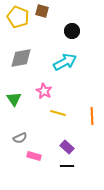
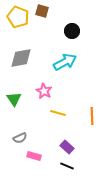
black line: rotated 24 degrees clockwise
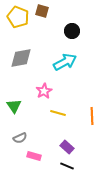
pink star: rotated 14 degrees clockwise
green triangle: moved 7 px down
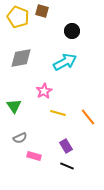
orange line: moved 4 px left, 1 px down; rotated 36 degrees counterclockwise
purple rectangle: moved 1 px left, 1 px up; rotated 16 degrees clockwise
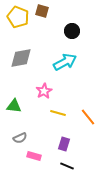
green triangle: rotated 49 degrees counterclockwise
purple rectangle: moved 2 px left, 2 px up; rotated 48 degrees clockwise
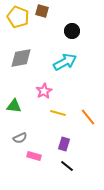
black line: rotated 16 degrees clockwise
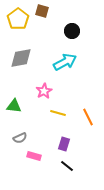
yellow pentagon: moved 2 px down; rotated 15 degrees clockwise
orange line: rotated 12 degrees clockwise
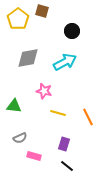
gray diamond: moved 7 px right
pink star: rotated 28 degrees counterclockwise
